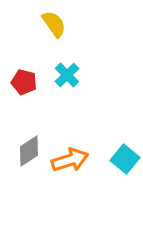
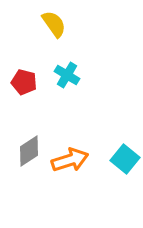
cyan cross: rotated 15 degrees counterclockwise
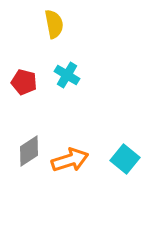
yellow semicircle: rotated 24 degrees clockwise
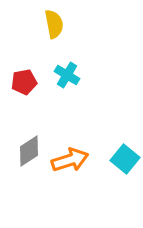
red pentagon: rotated 25 degrees counterclockwise
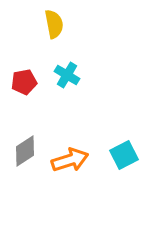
gray diamond: moved 4 px left
cyan square: moved 1 px left, 4 px up; rotated 24 degrees clockwise
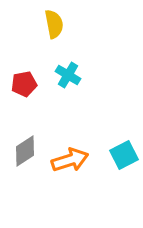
cyan cross: moved 1 px right
red pentagon: moved 2 px down
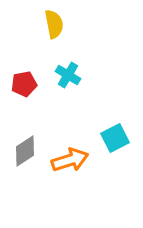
cyan square: moved 9 px left, 17 px up
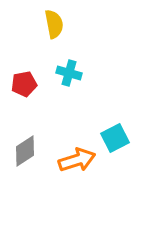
cyan cross: moved 1 px right, 2 px up; rotated 15 degrees counterclockwise
orange arrow: moved 7 px right
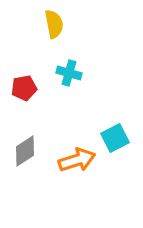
red pentagon: moved 4 px down
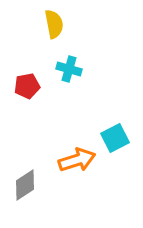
cyan cross: moved 4 px up
red pentagon: moved 3 px right, 2 px up
gray diamond: moved 34 px down
